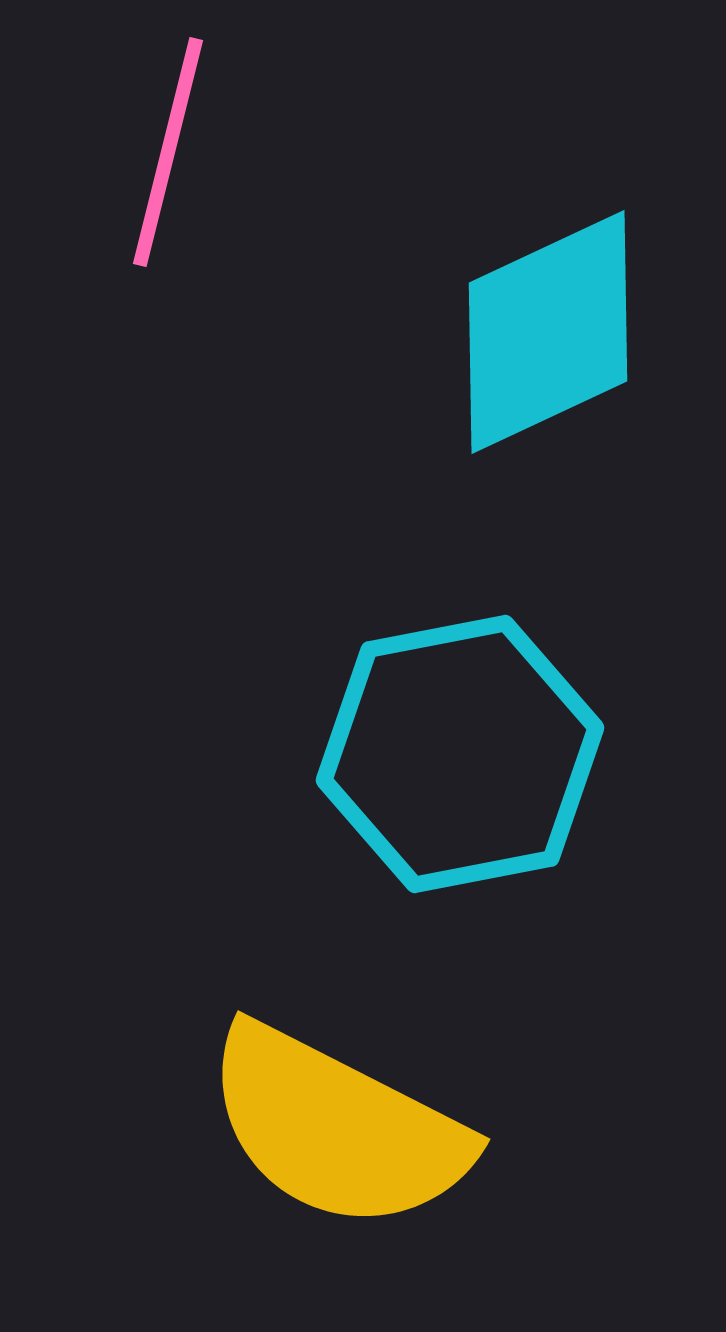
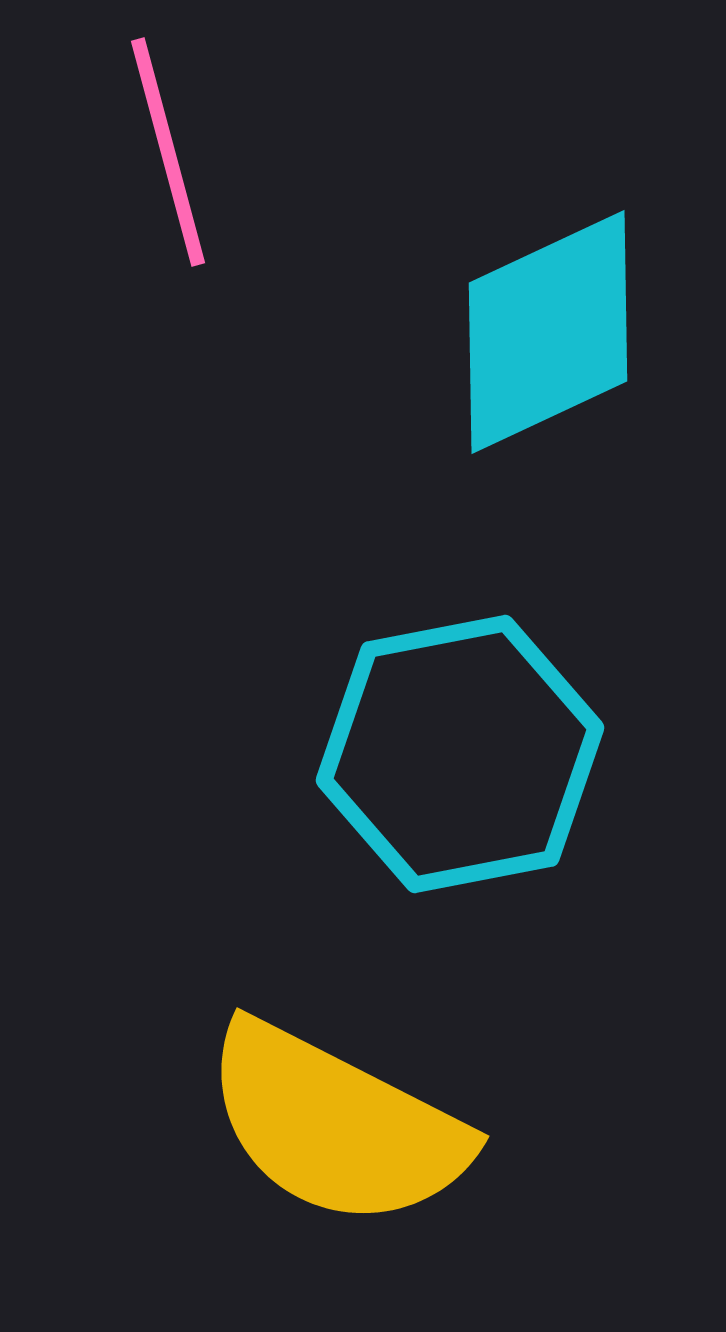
pink line: rotated 29 degrees counterclockwise
yellow semicircle: moved 1 px left, 3 px up
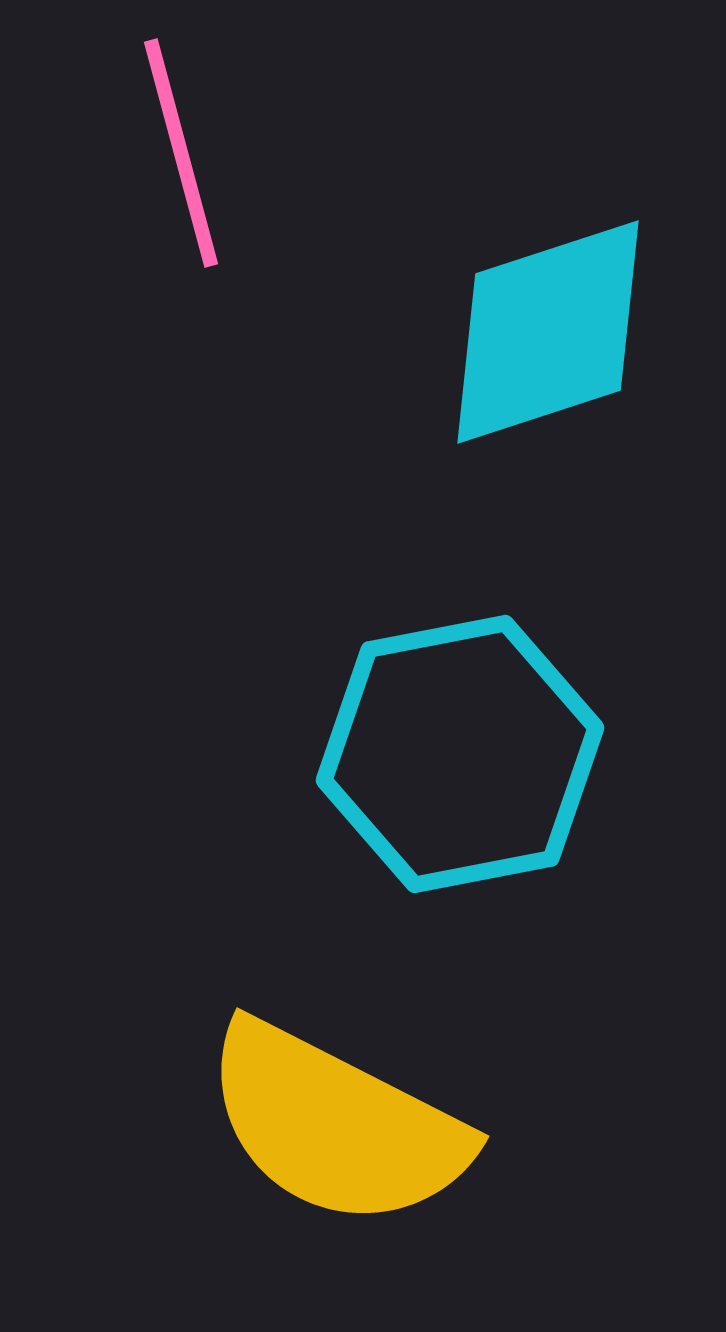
pink line: moved 13 px right, 1 px down
cyan diamond: rotated 7 degrees clockwise
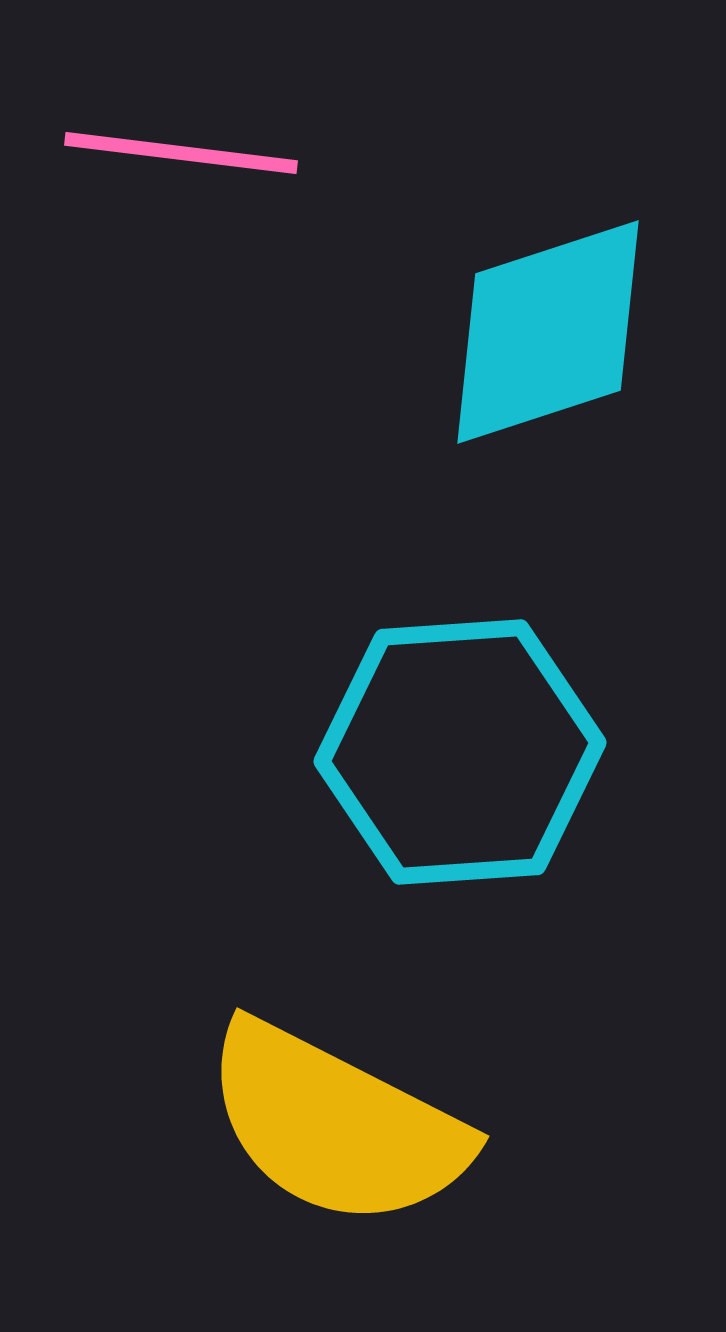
pink line: rotated 68 degrees counterclockwise
cyan hexagon: moved 2 px up; rotated 7 degrees clockwise
